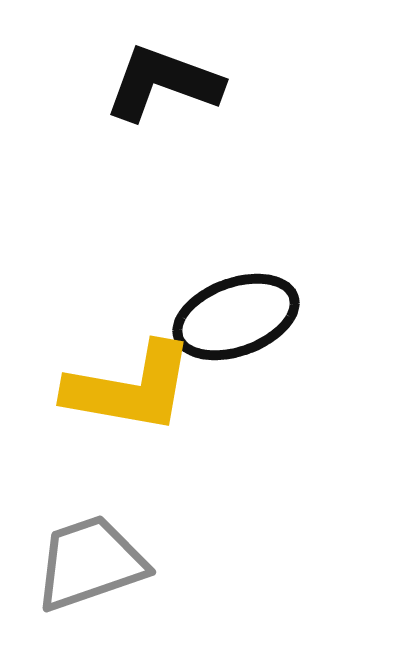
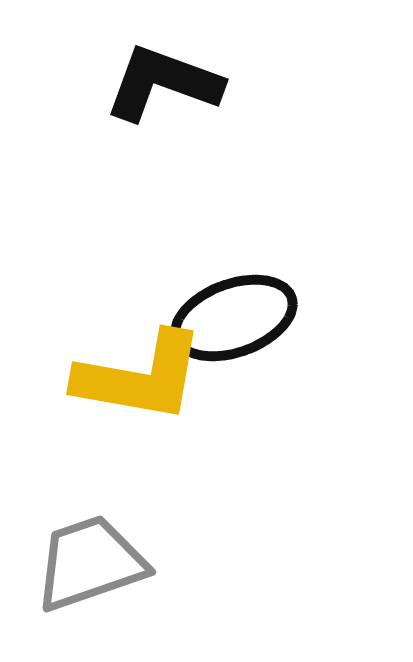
black ellipse: moved 2 px left, 1 px down
yellow L-shape: moved 10 px right, 11 px up
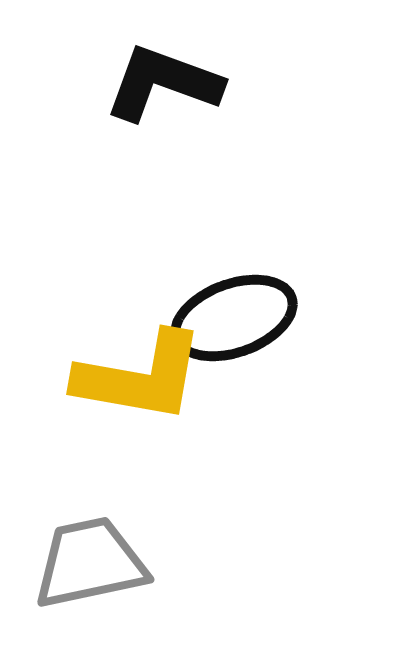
gray trapezoid: rotated 7 degrees clockwise
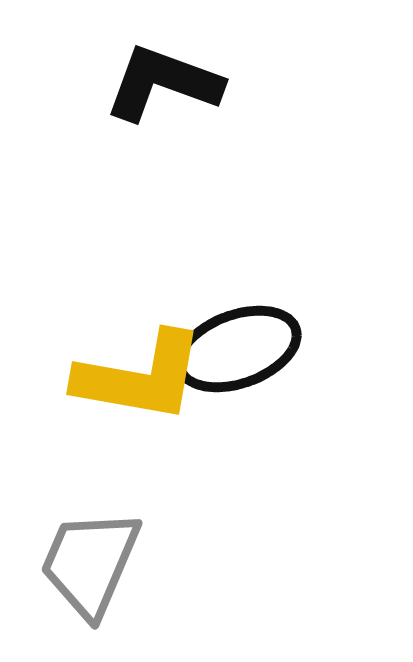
black ellipse: moved 4 px right, 31 px down
gray trapezoid: rotated 55 degrees counterclockwise
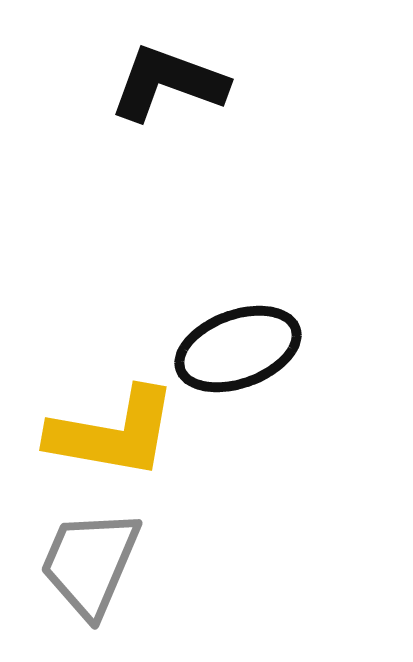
black L-shape: moved 5 px right
yellow L-shape: moved 27 px left, 56 px down
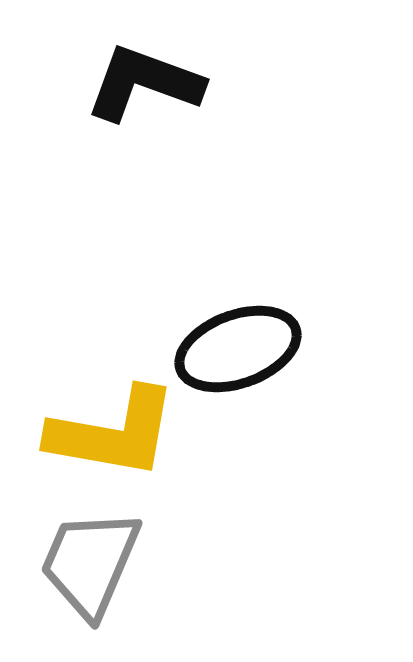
black L-shape: moved 24 px left
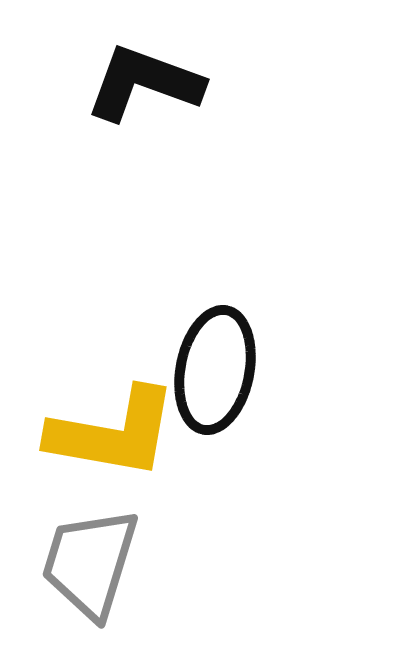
black ellipse: moved 23 px left, 21 px down; rotated 59 degrees counterclockwise
gray trapezoid: rotated 6 degrees counterclockwise
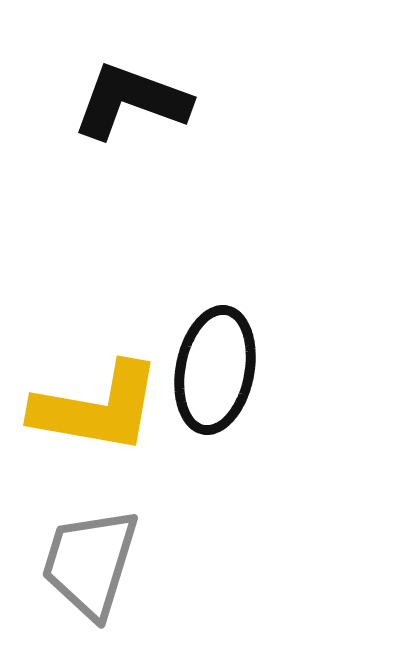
black L-shape: moved 13 px left, 18 px down
yellow L-shape: moved 16 px left, 25 px up
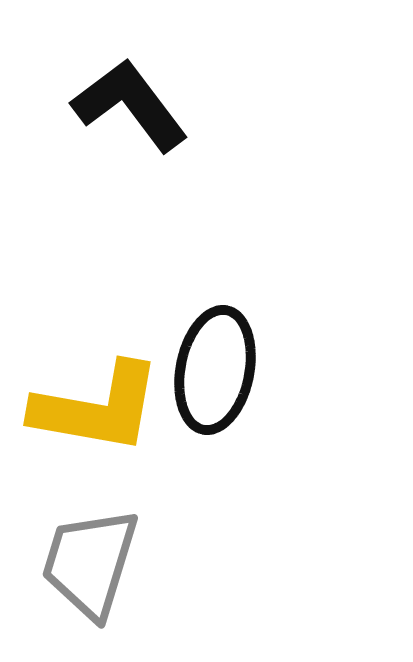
black L-shape: moved 1 px left, 4 px down; rotated 33 degrees clockwise
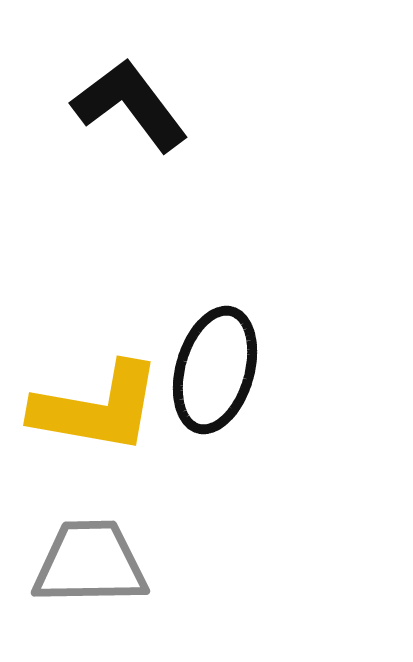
black ellipse: rotated 5 degrees clockwise
gray trapezoid: rotated 72 degrees clockwise
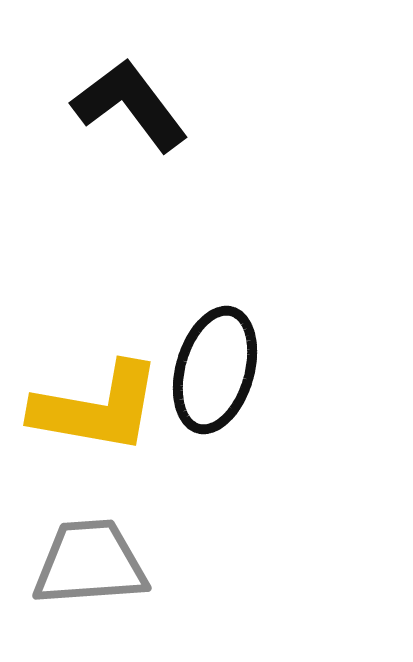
gray trapezoid: rotated 3 degrees counterclockwise
